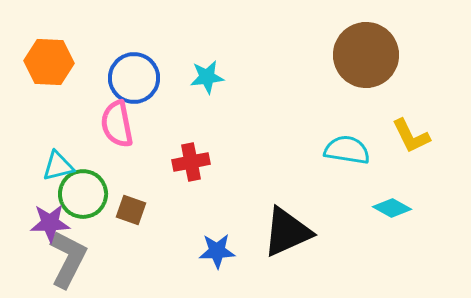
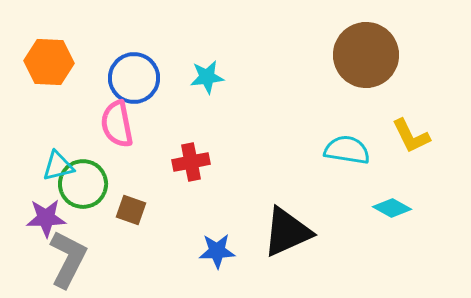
green circle: moved 10 px up
purple star: moved 4 px left, 5 px up
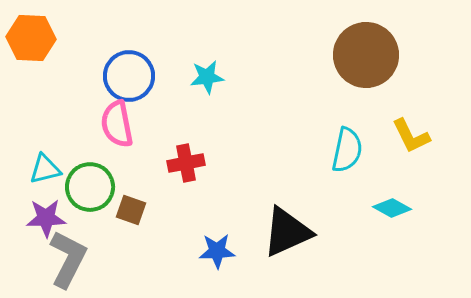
orange hexagon: moved 18 px left, 24 px up
blue circle: moved 5 px left, 2 px up
cyan semicircle: rotated 93 degrees clockwise
red cross: moved 5 px left, 1 px down
cyan triangle: moved 13 px left, 3 px down
green circle: moved 7 px right, 3 px down
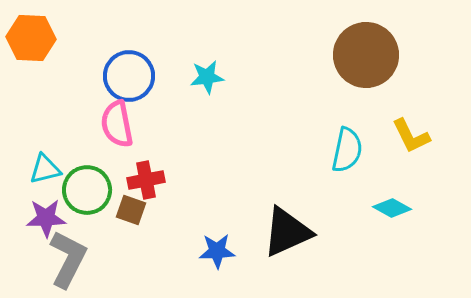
red cross: moved 40 px left, 17 px down
green circle: moved 3 px left, 3 px down
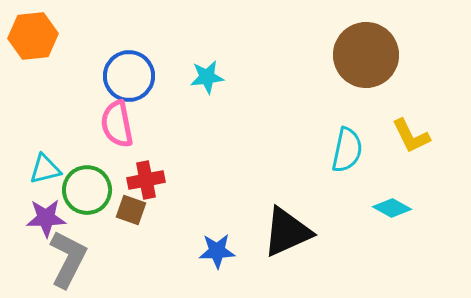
orange hexagon: moved 2 px right, 2 px up; rotated 9 degrees counterclockwise
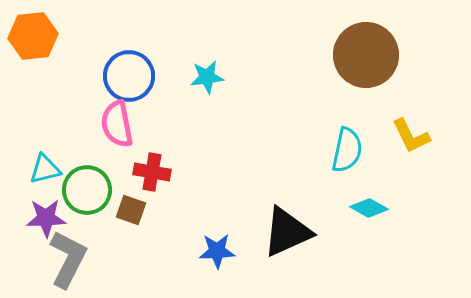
red cross: moved 6 px right, 8 px up; rotated 21 degrees clockwise
cyan diamond: moved 23 px left
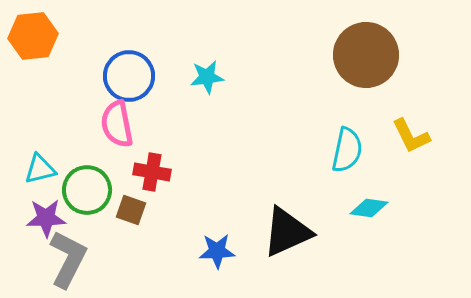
cyan triangle: moved 5 px left
cyan diamond: rotated 21 degrees counterclockwise
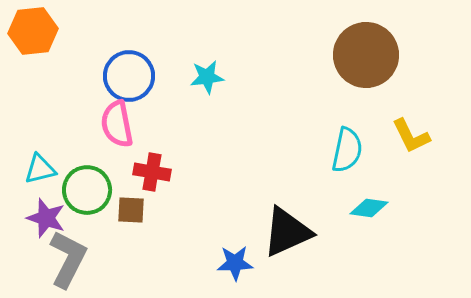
orange hexagon: moved 5 px up
brown square: rotated 16 degrees counterclockwise
purple star: rotated 21 degrees clockwise
blue star: moved 18 px right, 12 px down
